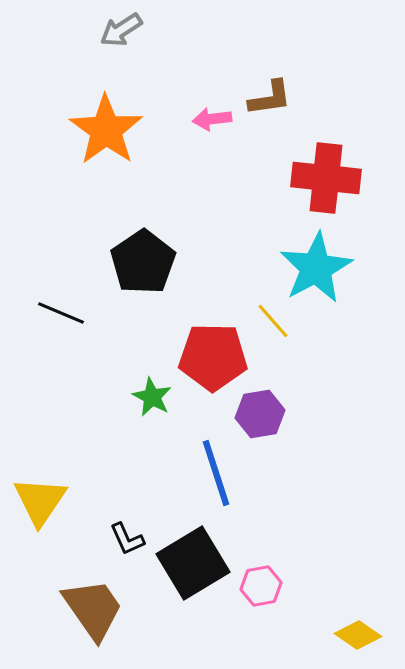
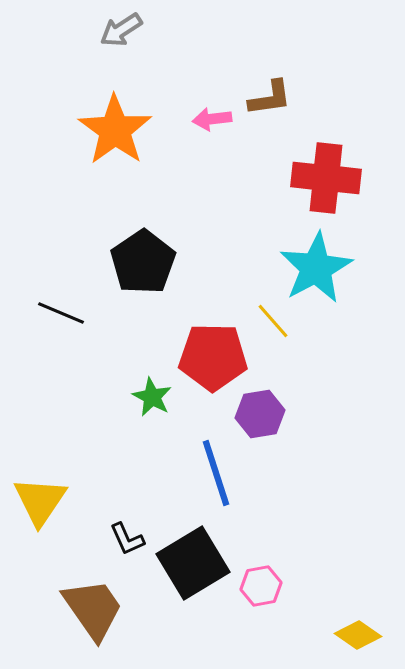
orange star: moved 9 px right
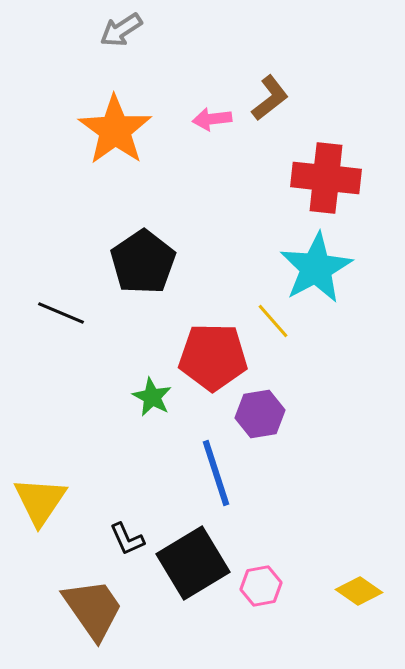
brown L-shape: rotated 30 degrees counterclockwise
yellow diamond: moved 1 px right, 44 px up
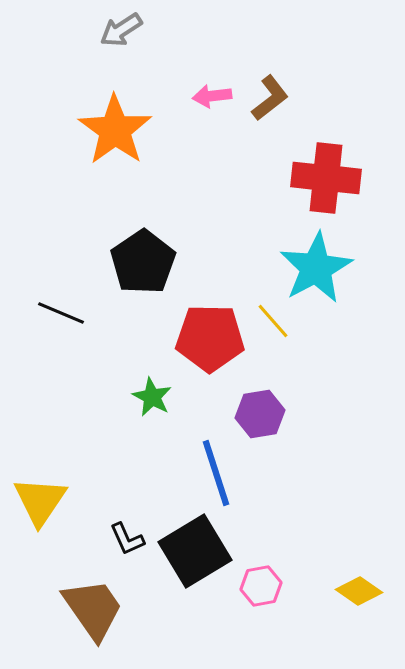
pink arrow: moved 23 px up
red pentagon: moved 3 px left, 19 px up
black square: moved 2 px right, 12 px up
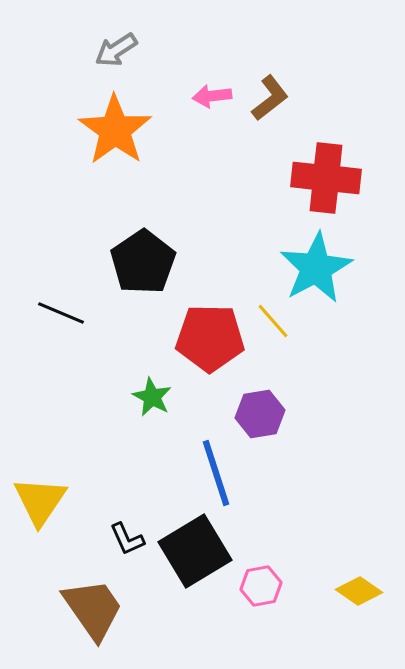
gray arrow: moved 5 px left, 20 px down
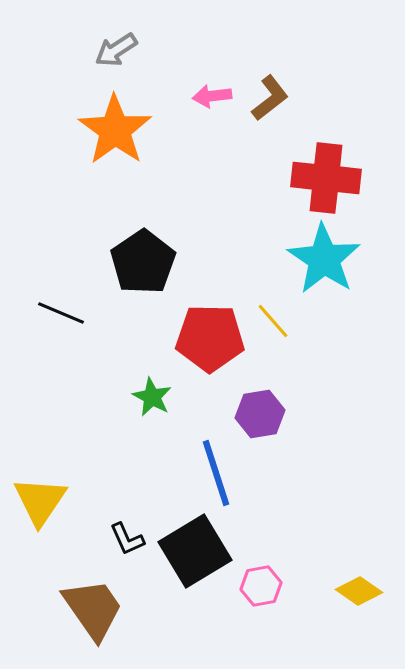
cyan star: moved 8 px right, 9 px up; rotated 10 degrees counterclockwise
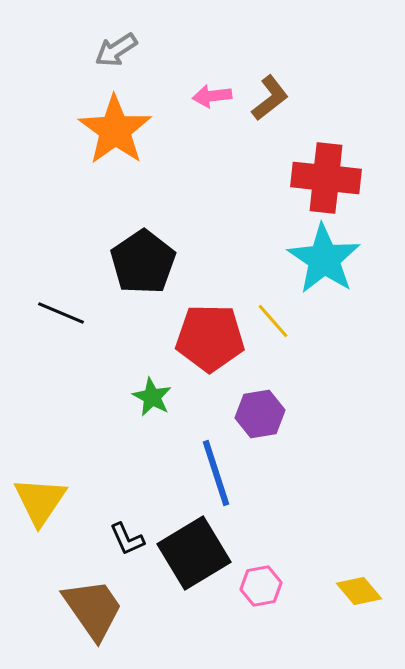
black square: moved 1 px left, 2 px down
yellow diamond: rotated 15 degrees clockwise
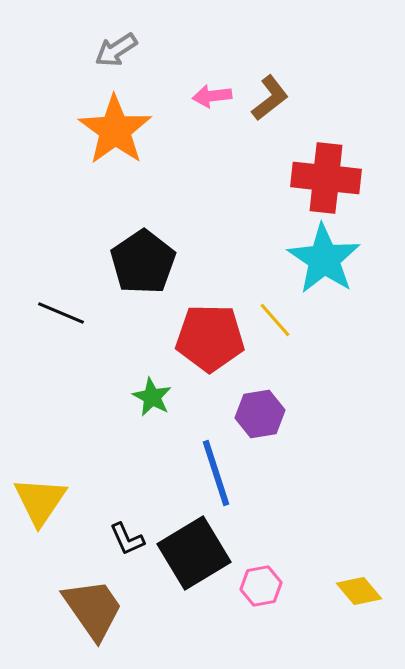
yellow line: moved 2 px right, 1 px up
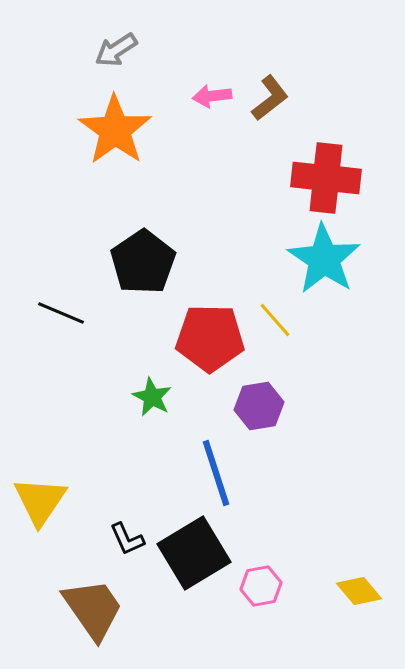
purple hexagon: moved 1 px left, 8 px up
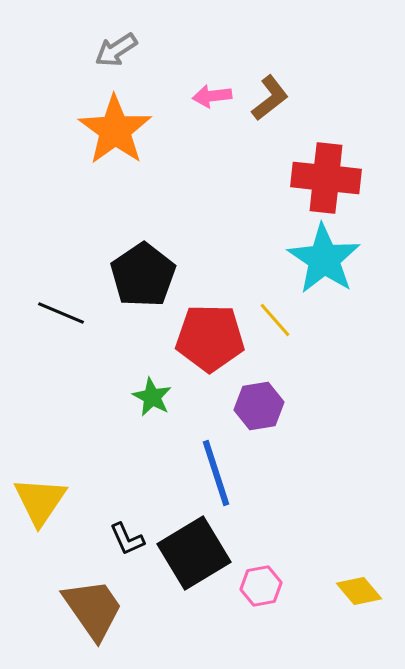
black pentagon: moved 13 px down
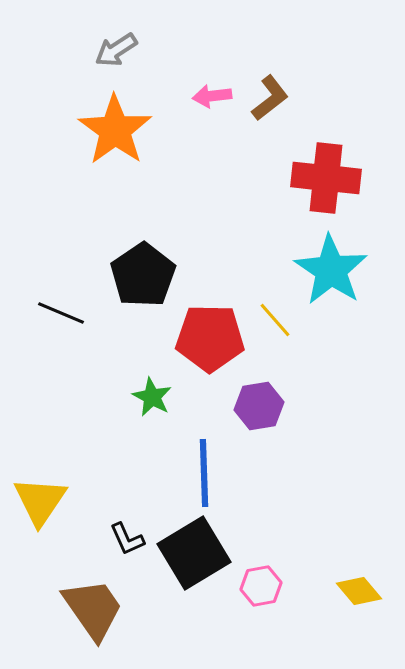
cyan star: moved 7 px right, 11 px down
blue line: moved 12 px left; rotated 16 degrees clockwise
